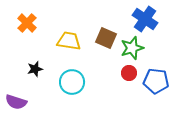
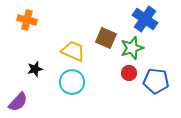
orange cross: moved 3 px up; rotated 30 degrees counterclockwise
yellow trapezoid: moved 4 px right, 10 px down; rotated 15 degrees clockwise
purple semicircle: moved 2 px right; rotated 65 degrees counterclockwise
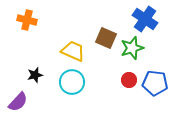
black star: moved 6 px down
red circle: moved 7 px down
blue pentagon: moved 1 px left, 2 px down
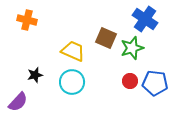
red circle: moved 1 px right, 1 px down
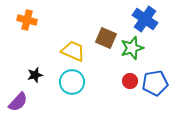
blue pentagon: rotated 15 degrees counterclockwise
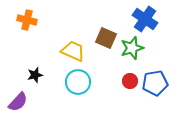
cyan circle: moved 6 px right
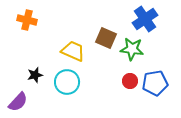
blue cross: rotated 20 degrees clockwise
green star: moved 1 px down; rotated 25 degrees clockwise
cyan circle: moved 11 px left
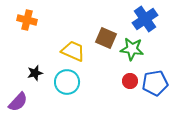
black star: moved 2 px up
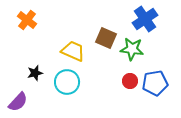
orange cross: rotated 24 degrees clockwise
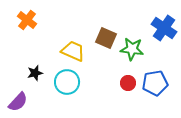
blue cross: moved 19 px right, 9 px down; rotated 20 degrees counterclockwise
red circle: moved 2 px left, 2 px down
